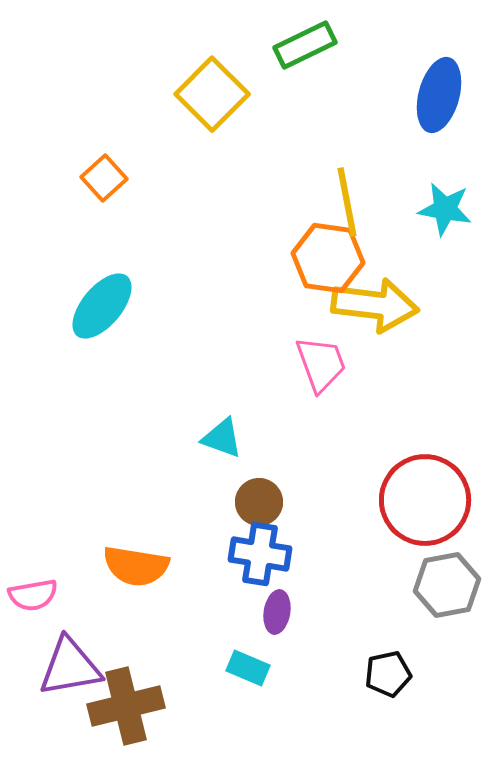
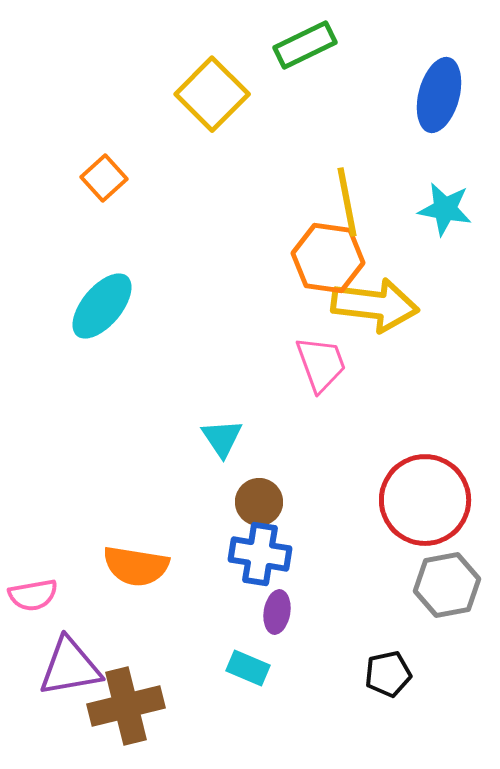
cyan triangle: rotated 36 degrees clockwise
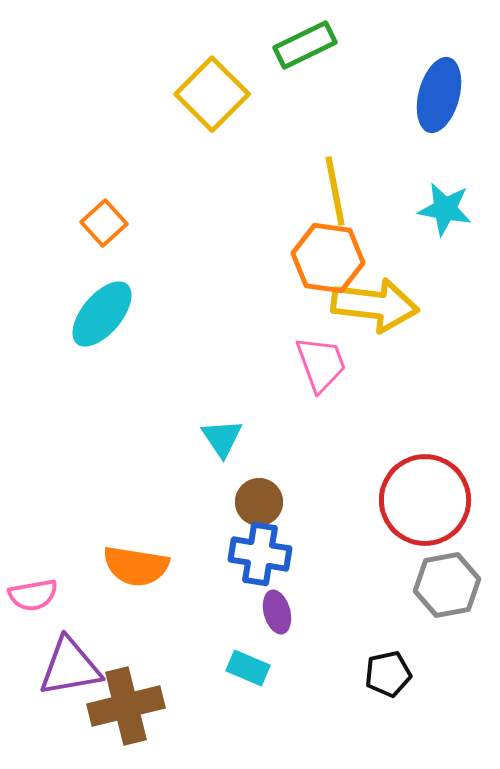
orange square: moved 45 px down
yellow line: moved 12 px left, 11 px up
cyan ellipse: moved 8 px down
purple ellipse: rotated 24 degrees counterclockwise
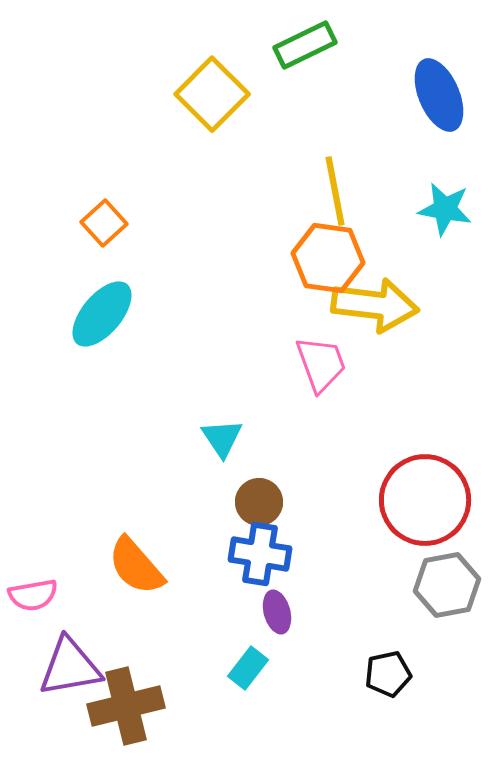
blue ellipse: rotated 38 degrees counterclockwise
orange semicircle: rotated 40 degrees clockwise
cyan rectangle: rotated 75 degrees counterclockwise
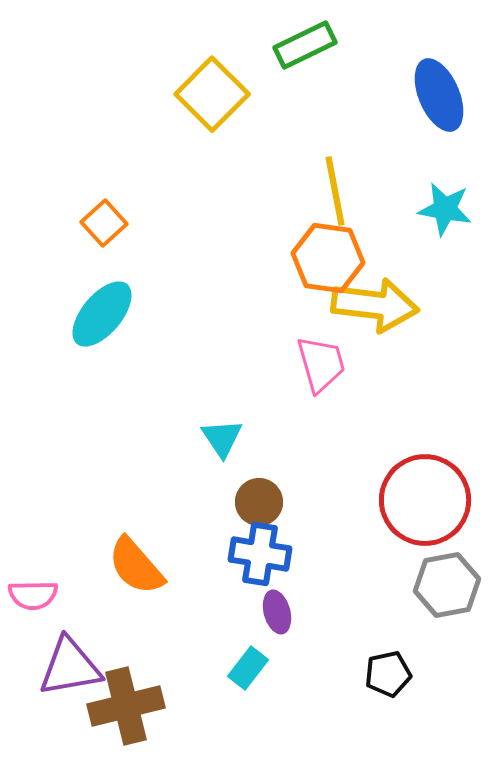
pink trapezoid: rotated 4 degrees clockwise
pink semicircle: rotated 9 degrees clockwise
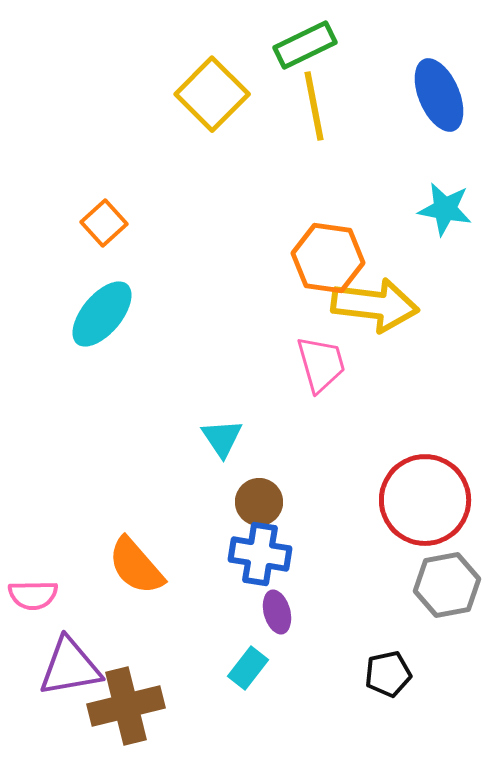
yellow line: moved 21 px left, 85 px up
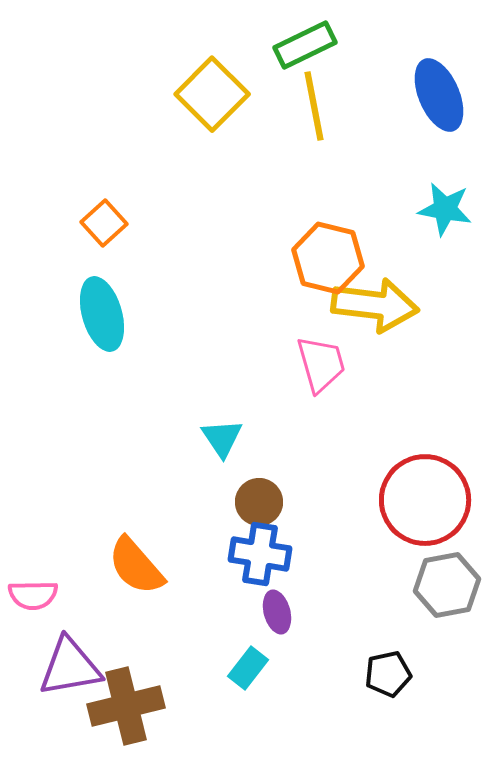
orange hexagon: rotated 6 degrees clockwise
cyan ellipse: rotated 56 degrees counterclockwise
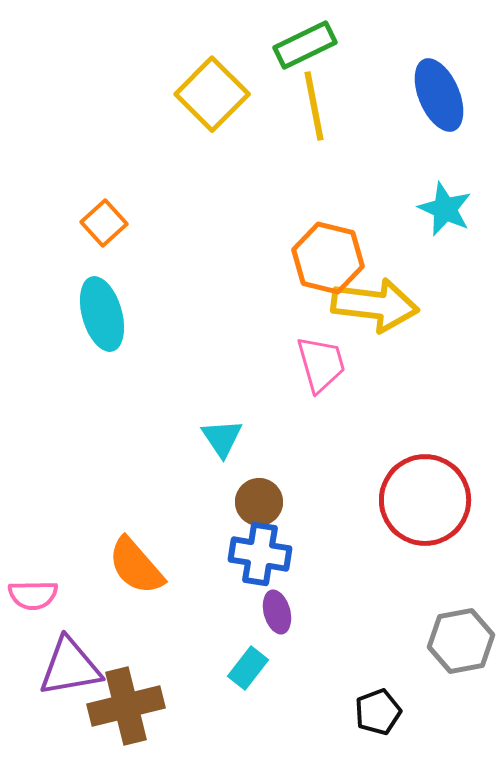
cyan star: rotated 14 degrees clockwise
gray hexagon: moved 14 px right, 56 px down
black pentagon: moved 10 px left, 38 px down; rotated 9 degrees counterclockwise
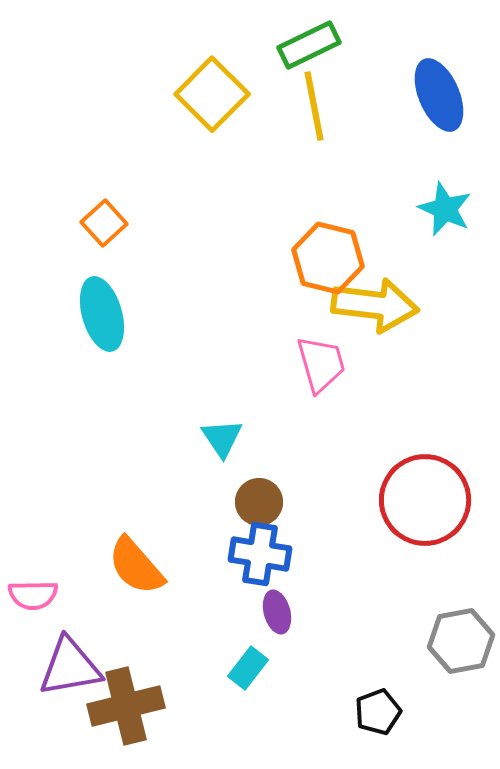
green rectangle: moved 4 px right
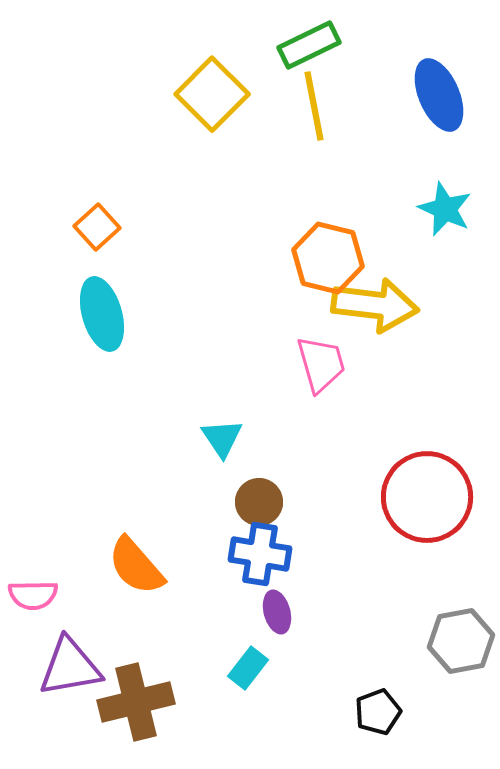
orange square: moved 7 px left, 4 px down
red circle: moved 2 px right, 3 px up
brown cross: moved 10 px right, 4 px up
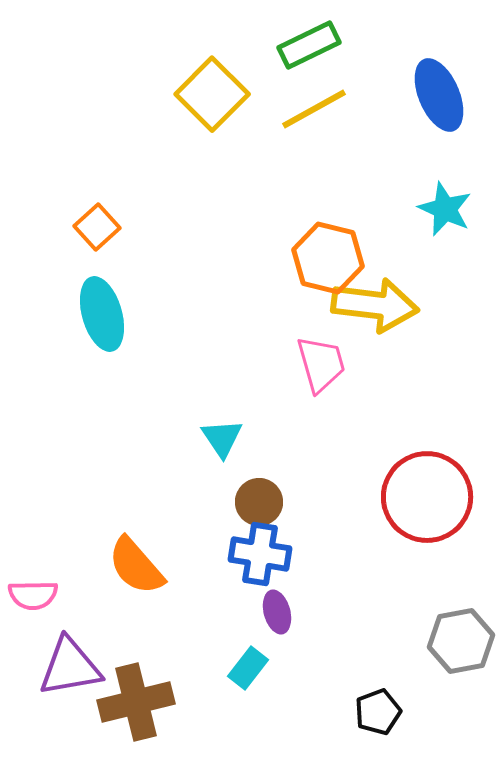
yellow line: moved 3 px down; rotated 72 degrees clockwise
